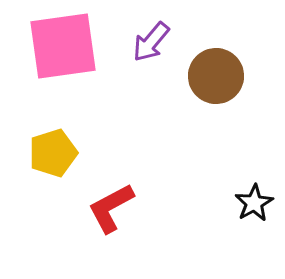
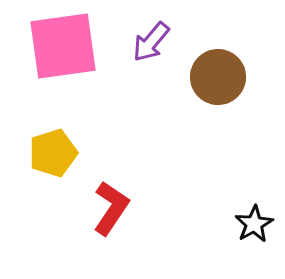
brown circle: moved 2 px right, 1 px down
black star: moved 21 px down
red L-shape: rotated 152 degrees clockwise
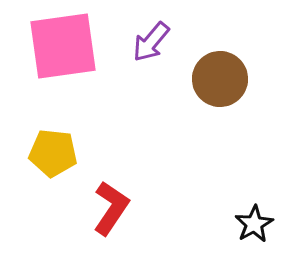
brown circle: moved 2 px right, 2 px down
yellow pentagon: rotated 24 degrees clockwise
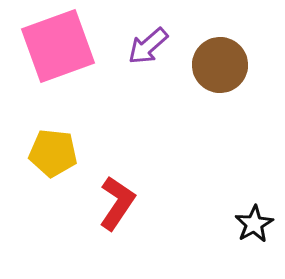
purple arrow: moved 3 px left, 4 px down; rotated 9 degrees clockwise
pink square: moved 5 px left; rotated 12 degrees counterclockwise
brown circle: moved 14 px up
red L-shape: moved 6 px right, 5 px up
